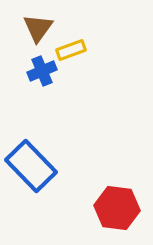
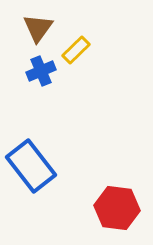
yellow rectangle: moved 5 px right; rotated 24 degrees counterclockwise
blue cross: moved 1 px left
blue rectangle: rotated 6 degrees clockwise
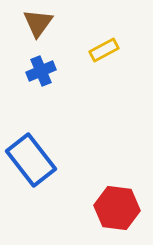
brown triangle: moved 5 px up
yellow rectangle: moved 28 px right; rotated 16 degrees clockwise
blue rectangle: moved 6 px up
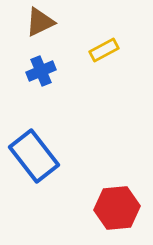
brown triangle: moved 2 px right, 1 px up; rotated 28 degrees clockwise
blue rectangle: moved 3 px right, 4 px up
red hexagon: rotated 12 degrees counterclockwise
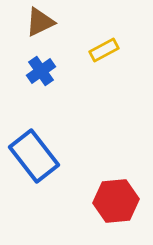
blue cross: rotated 12 degrees counterclockwise
red hexagon: moved 1 px left, 7 px up
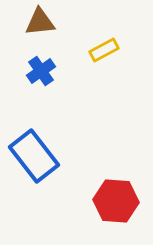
brown triangle: rotated 20 degrees clockwise
red hexagon: rotated 9 degrees clockwise
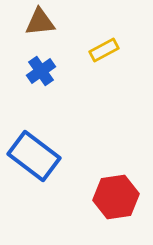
blue rectangle: rotated 15 degrees counterclockwise
red hexagon: moved 4 px up; rotated 12 degrees counterclockwise
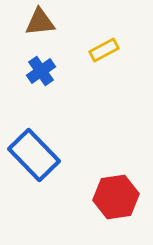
blue rectangle: moved 1 px up; rotated 9 degrees clockwise
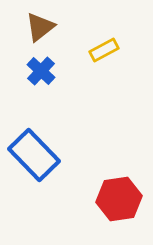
brown triangle: moved 5 px down; rotated 32 degrees counterclockwise
blue cross: rotated 12 degrees counterclockwise
red hexagon: moved 3 px right, 2 px down
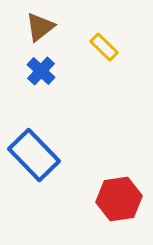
yellow rectangle: moved 3 px up; rotated 72 degrees clockwise
